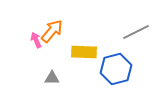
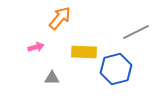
orange arrow: moved 8 px right, 13 px up
pink arrow: moved 7 px down; rotated 98 degrees clockwise
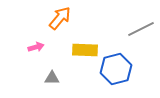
gray line: moved 5 px right, 3 px up
yellow rectangle: moved 1 px right, 2 px up
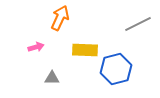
orange arrow: rotated 15 degrees counterclockwise
gray line: moved 3 px left, 5 px up
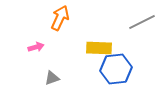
gray line: moved 4 px right, 2 px up
yellow rectangle: moved 14 px right, 2 px up
blue hexagon: rotated 8 degrees clockwise
gray triangle: rotated 21 degrees counterclockwise
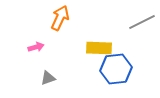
gray triangle: moved 4 px left
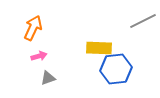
orange arrow: moved 27 px left, 10 px down
gray line: moved 1 px right, 1 px up
pink arrow: moved 3 px right, 9 px down
